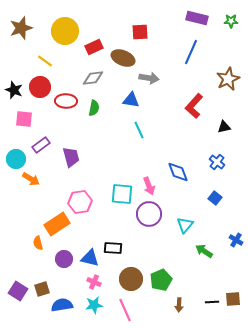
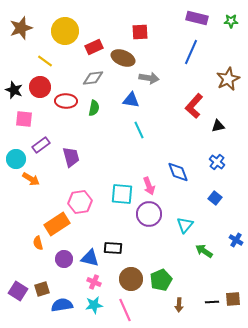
black triangle at (224, 127): moved 6 px left, 1 px up
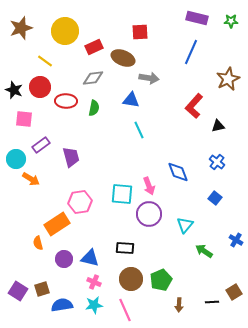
black rectangle at (113, 248): moved 12 px right
brown square at (233, 299): moved 1 px right, 7 px up; rotated 28 degrees counterclockwise
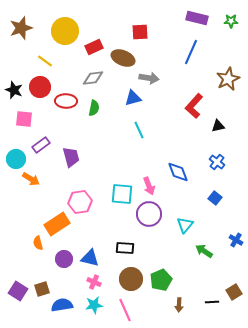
blue triangle at (131, 100): moved 2 px right, 2 px up; rotated 24 degrees counterclockwise
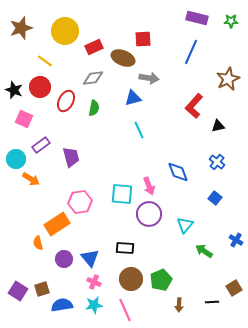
red square at (140, 32): moved 3 px right, 7 px down
red ellipse at (66, 101): rotated 65 degrees counterclockwise
pink square at (24, 119): rotated 18 degrees clockwise
blue triangle at (90, 258): rotated 36 degrees clockwise
brown square at (234, 292): moved 4 px up
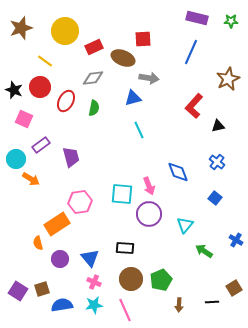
purple circle at (64, 259): moved 4 px left
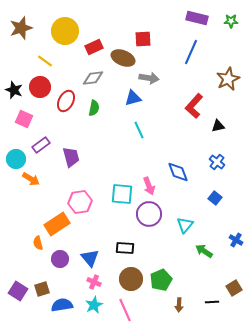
cyan star at (94, 305): rotated 18 degrees counterclockwise
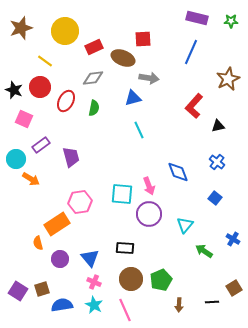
blue cross at (236, 240): moved 3 px left, 1 px up
cyan star at (94, 305): rotated 18 degrees counterclockwise
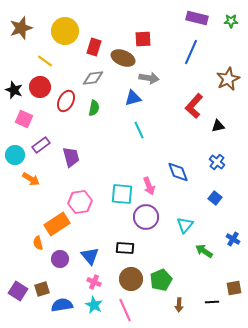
red rectangle at (94, 47): rotated 48 degrees counterclockwise
cyan circle at (16, 159): moved 1 px left, 4 px up
purple circle at (149, 214): moved 3 px left, 3 px down
blue triangle at (90, 258): moved 2 px up
brown square at (234, 288): rotated 21 degrees clockwise
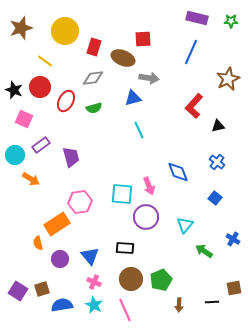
green semicircle at (94, 108): rotated 63 degrees clockwise
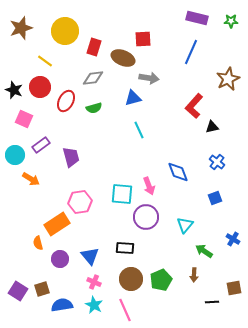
black triangle at (218, 126): moved 6 px left, 1 px down
blue square at (215, 198): rotated 32 degrees clockwise
brown arrow at (179, 305): moved 15 px right, 30 px up
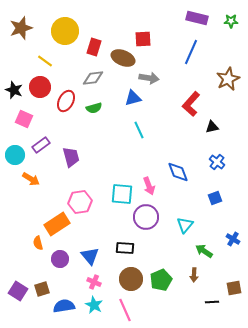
red L-shape at (194, 106): moved 3 px left, 2 px up
blue semicircle at (62, 305): moved 2 px right, 1 px down
